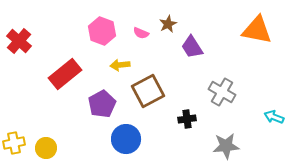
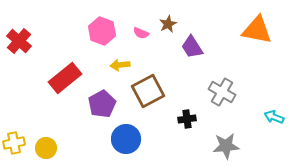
red rectangle: moved 4 px down
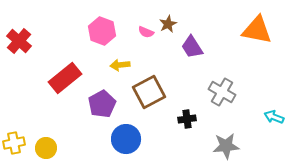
pink semicircle: moved 5 px right, 1 px up
brown square: moved 1 px right, 1 px down
